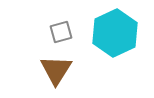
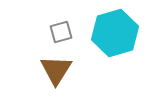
cyan hexagon: rotated 9 degrees clockwise
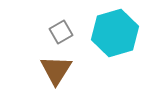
gray square: rotated 15 degrees counterclockwise
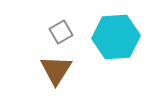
cyan hexagon: moved 1 px right, 4 px down; rotated 12 degrees clockwise
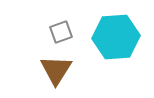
gray square: rotated 10 degrees clockwise
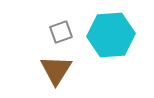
cyan hexagon: moved 5 px left, 2 px up
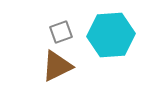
brown triangle: moved 1 px right, 4 px up; rotated 32 degrees clockwise
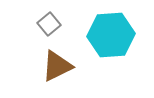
gray square: moved 12 px left, 8 px up; rotated 20 degrees counterclockwise
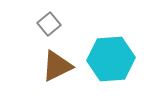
cyan hexagon: moved 24 px down
